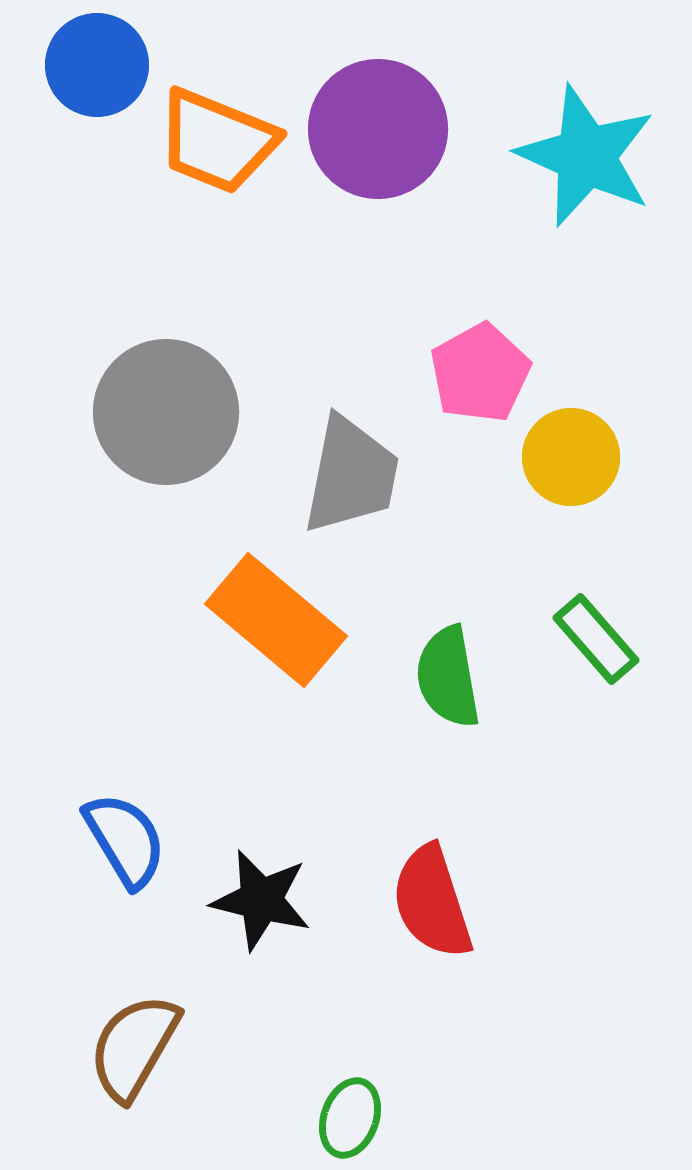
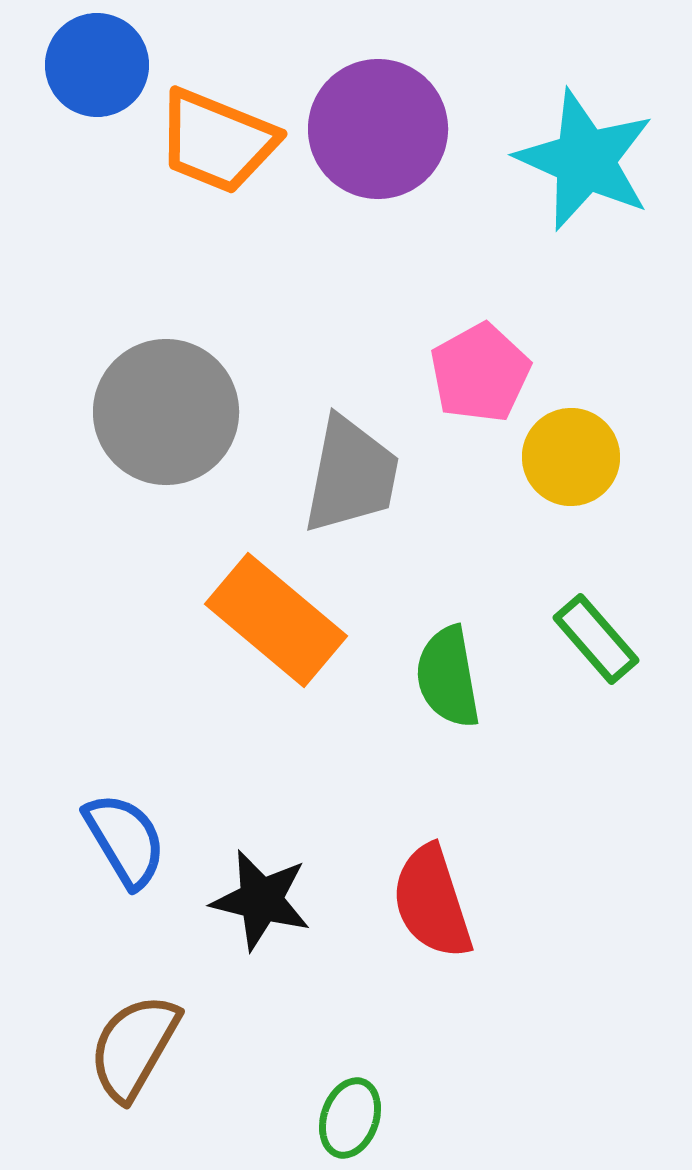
cyan star: moved 1 px left, 4 px down
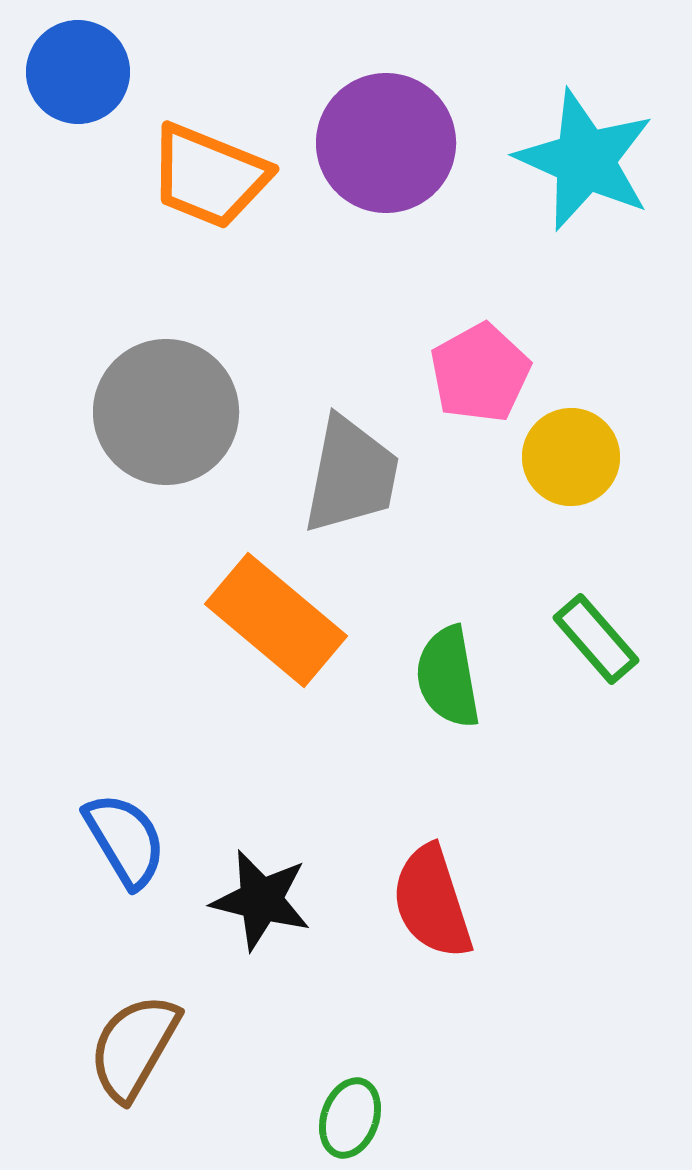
blue circle: moved 19 px left, 7 px down
purple circle: moved 8 px right, 14 px down
orange trapezoid: moved 8 px left, 35 px down
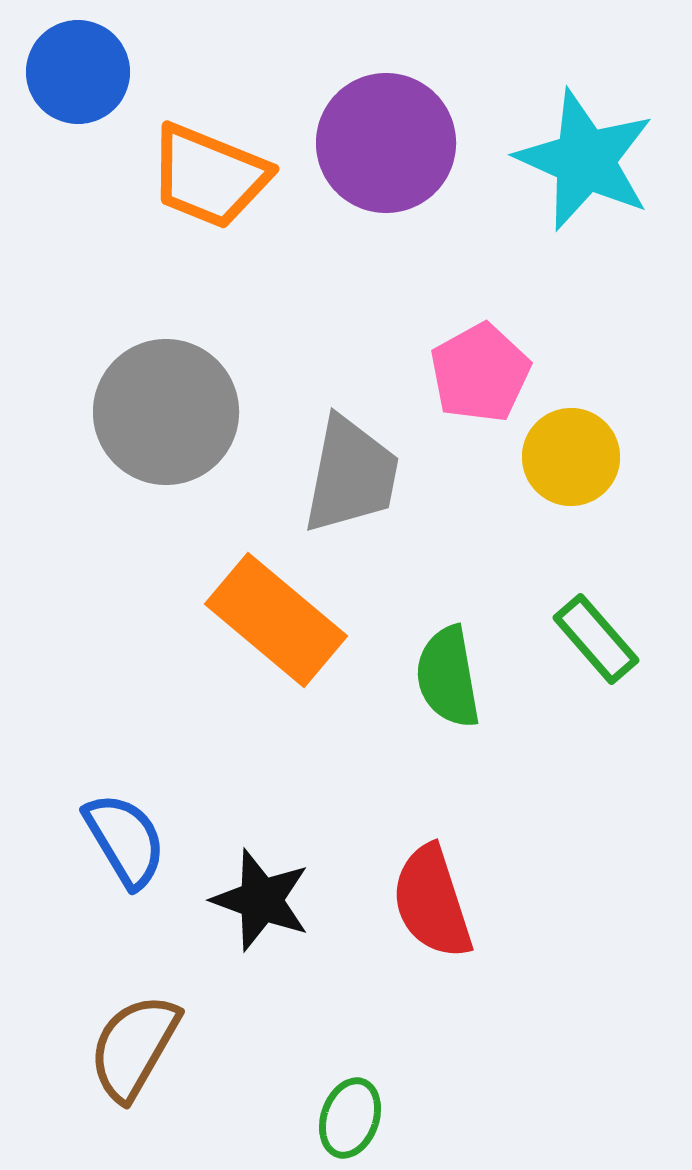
black star: rotated 6 degrees clockwise
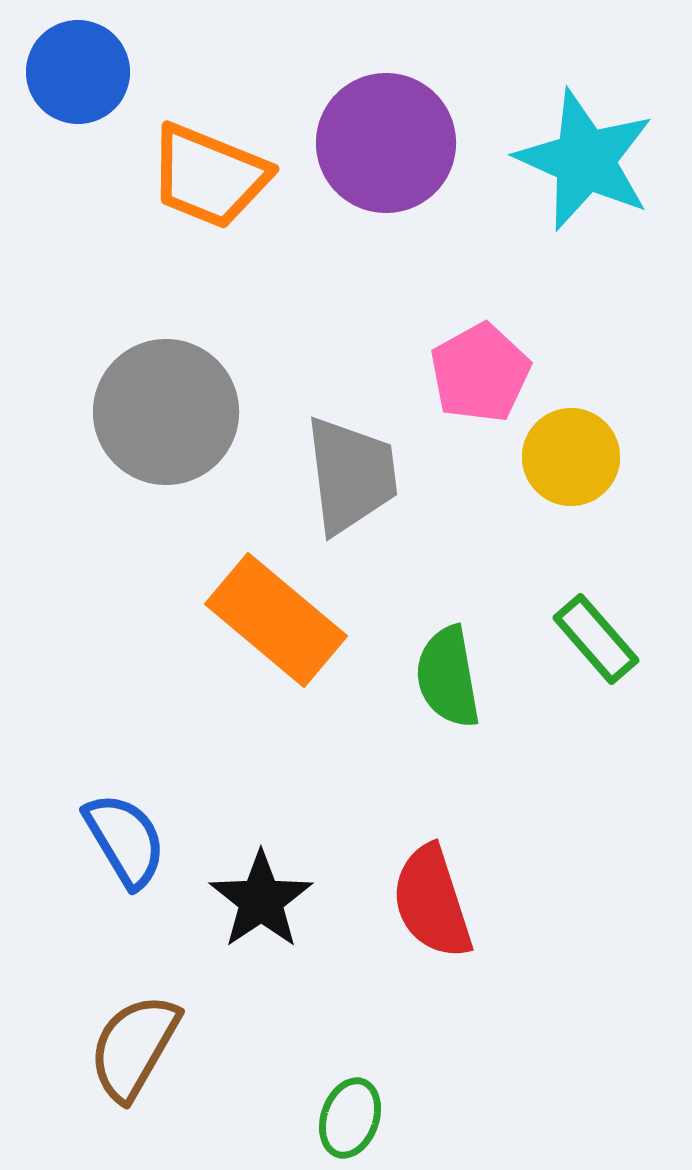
gray trapezoid: rotated 18 degrees counterclockwise
black star: rotated 18 degrees clockwise
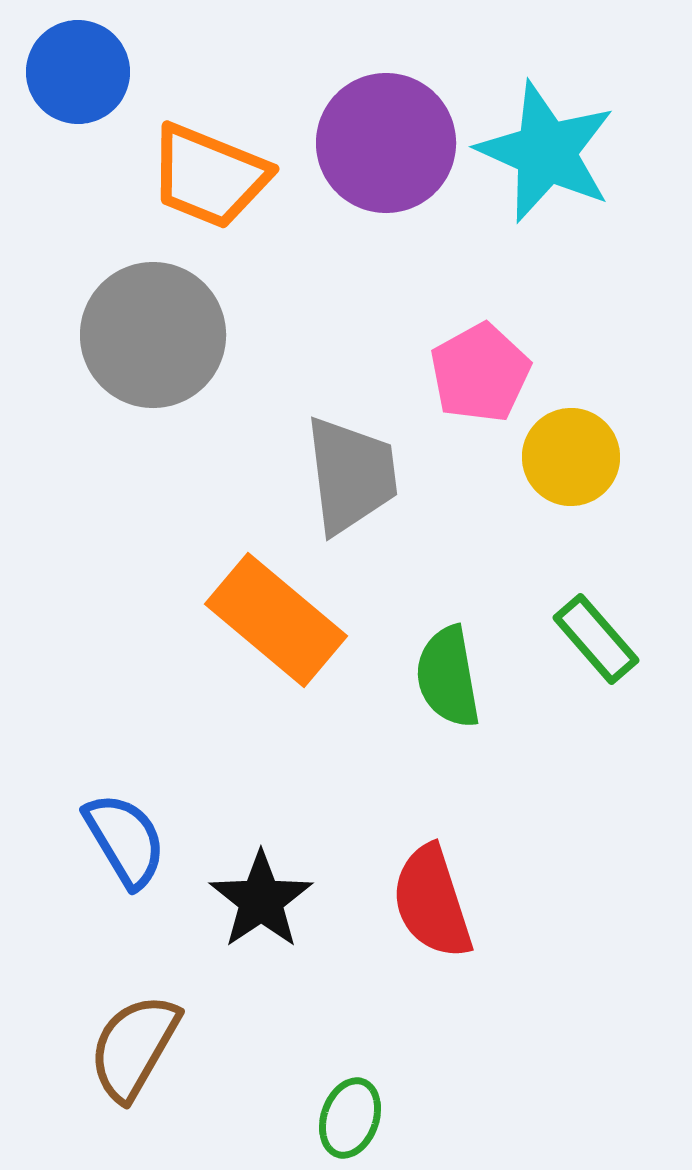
cyan star: moved 39 px left, 8 px up
gray circle: moved 13 px left, 77 px up
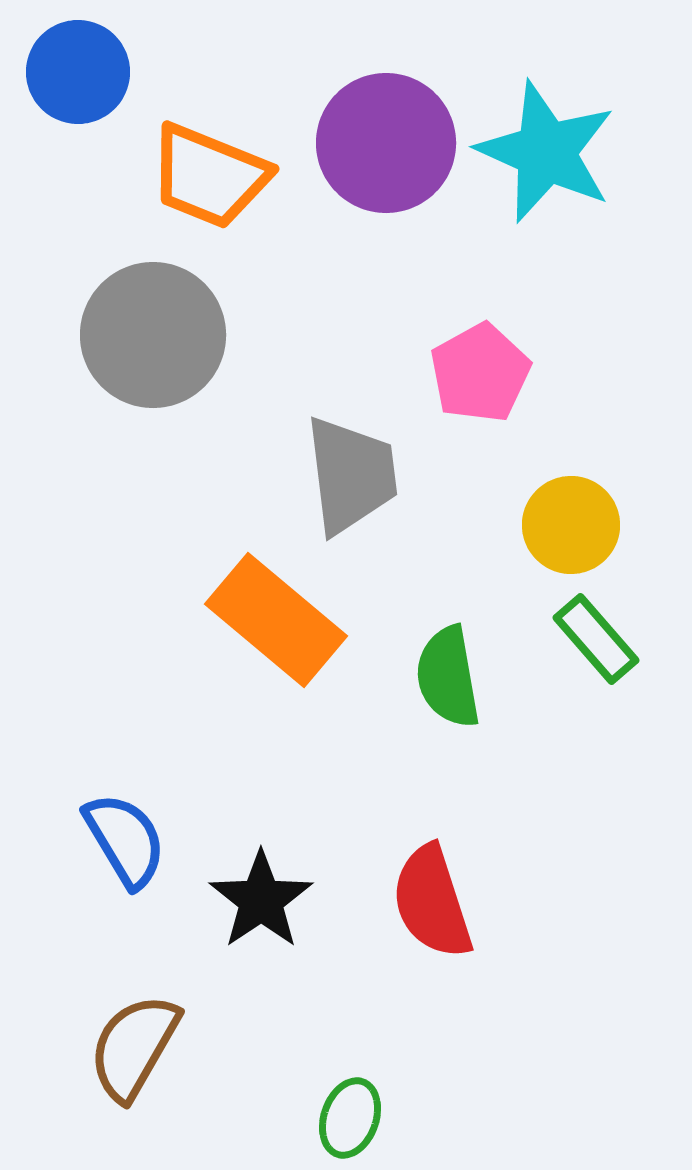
yellow circle: moved 68 px down
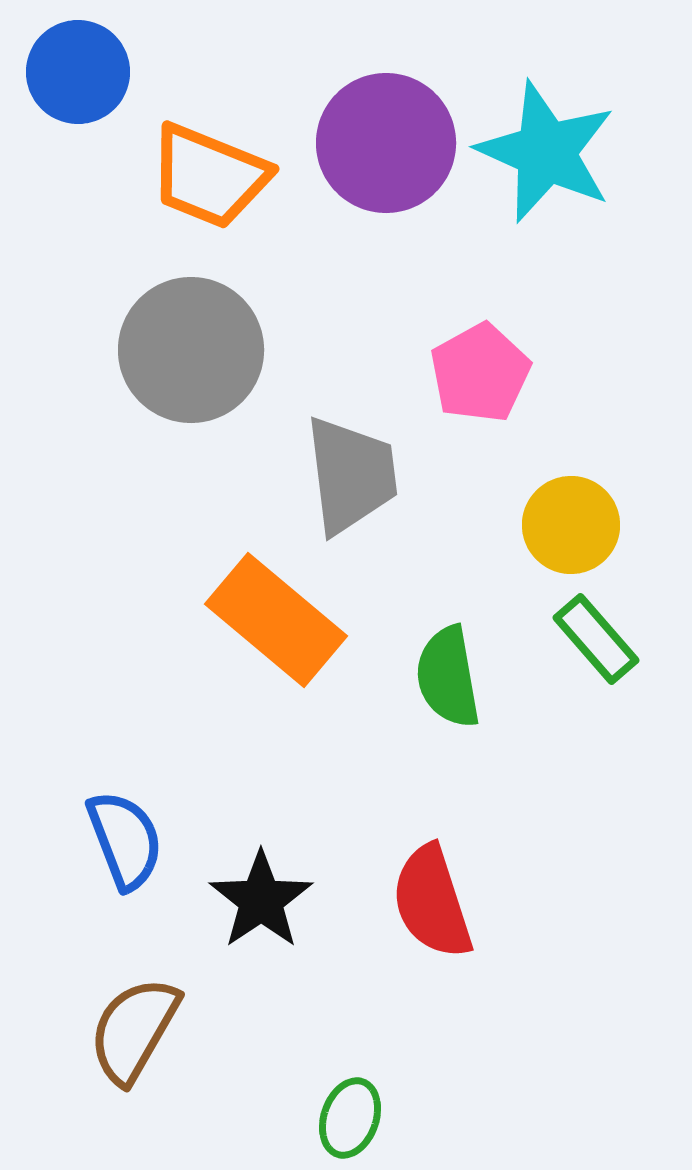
gray circle: moved 38 px right, 15 px down
blue semicircle: rotated 10 degrees clockwise
brown semicircle: moved 17 px up
